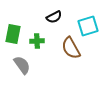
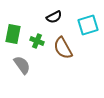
cyan square: moved 1 px up
green cross: rotated 24 degrees clockwise
brown semicircle: moved 8 px left
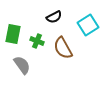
cyan square: rotated 15 degrees counterclockwise
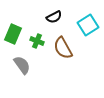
green rectangle: rotated 12 degrees clockwise
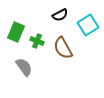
black semicircle: moved 6 px right, 2 px up
green rectangle: moved 3 px right, 2 px up
gray semicircle: moved 2 px right, 2 px down
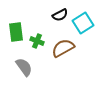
cyan square: moved 5 px left, 2 px up
green rectangle: rotated 30 degrees counterclockwise
brown semicircle: rotated 90 degrees clockwise
